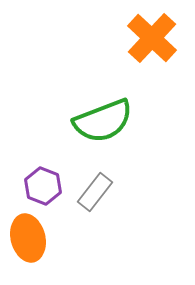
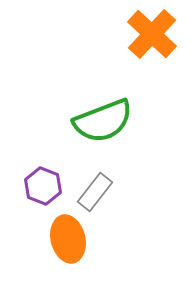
orange cross: moved 4 px up
orange ellipse: moved 40 px right, 1 px down
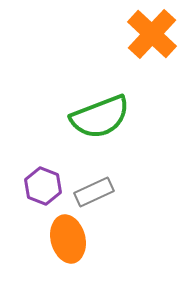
green semicircle: moved 3 px left, 4 px up
gray rectangle: moved 1 px left; rotated 27 degrees clockwise
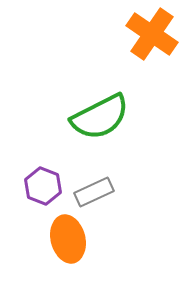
orange cross: rotated 9 degrees counterclockwise
green semicircle: rotated 6 degrees counterclockwise
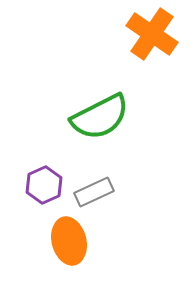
purple hexagon: moved 1 px right, 1 px up; rotated 15 degrees clockwise
orange ellipse: moved 1 px right, 2 px down
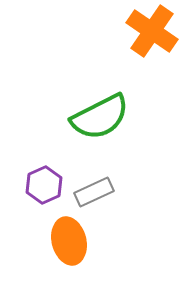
orange cross: moved 3 px up
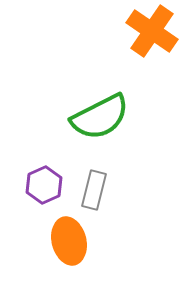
gray rectangle: moved 2 px up; rotated 51 degrees counterclockwise
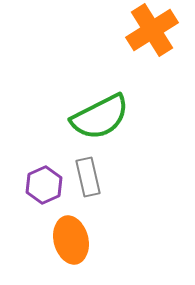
orange cross: moved 1 px up; rotated 24 degrees clockwise
gray rectangle: moved 6 px left, 13 px up; rotated 27 degrees counterclockwise
orange ellipse: moved 2 px right, 1 px up
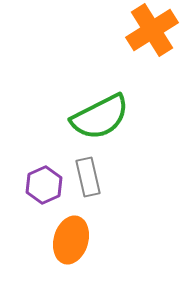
orange ellipse: rotated 30 degrees clockwise
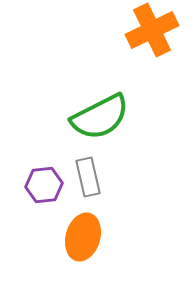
orange cross: rotated 6 degrees clockwise
purple hexagon: rotated 18 degrees clockwise
orange ellipse: moved 12 px right, 3 px up
